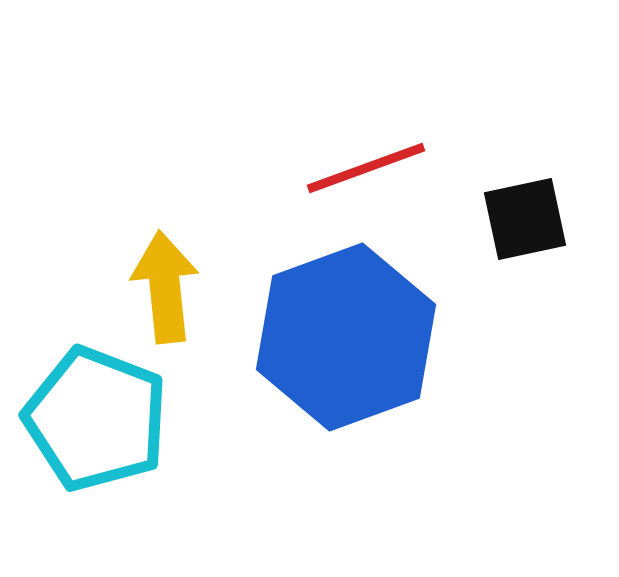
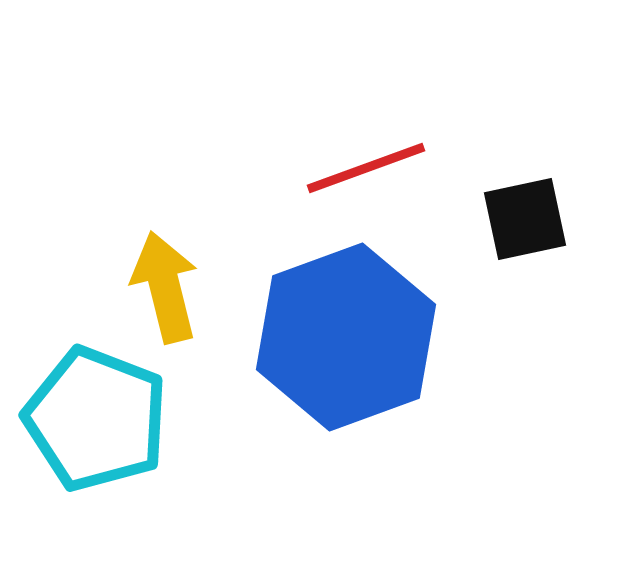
yellow arrow: rotated 8 degrees counterclockwise
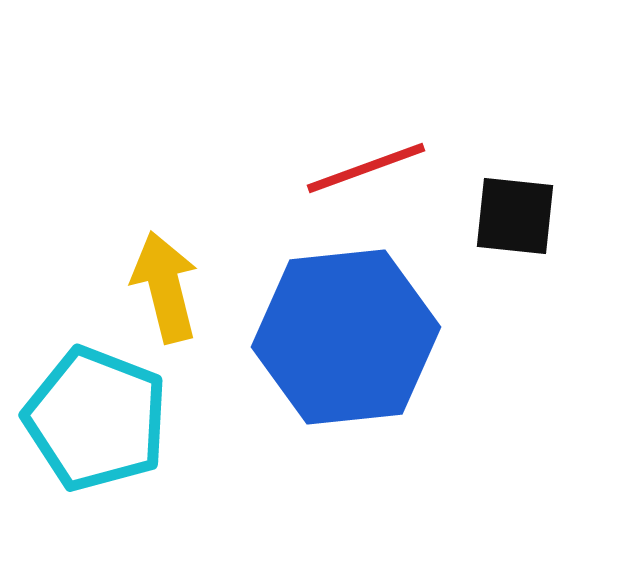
black square: moved 10 px left, 3 px up; rotated 18 degrees clockwise
blue hexagon: rotated 14 degrees clockwise
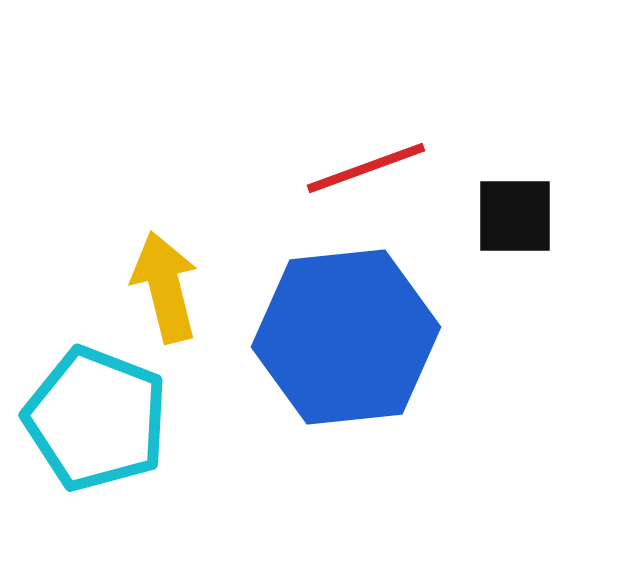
black square: rotated 6 degrees counterclockwise
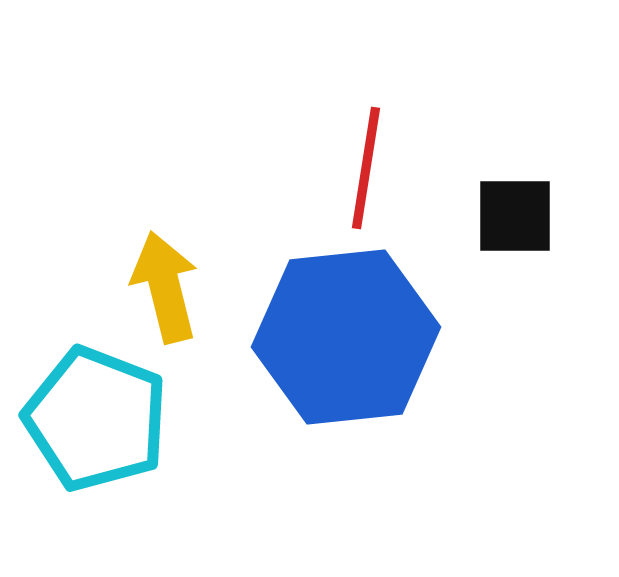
red line: rotated 61 degrees counterclockwise
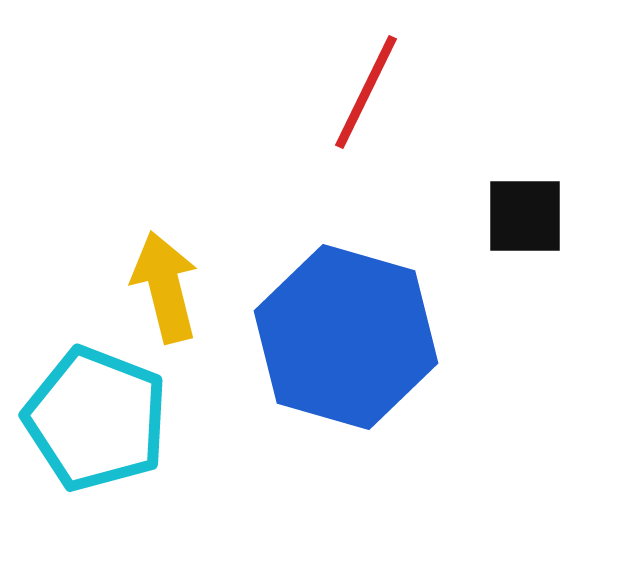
red line: moved 76 px up; rotated 17 degrees clockwise
black square: moved 10 px right
blue hexagon: rotated 22 degrees clockwise
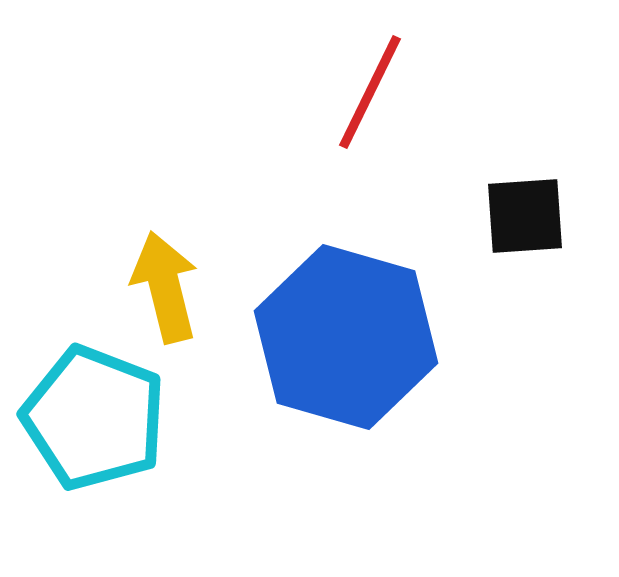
red line: moved 4 px right
black square: rotated 4 degrees counterclockwise
cyan pentagon: moved 2 px left, 1 px up
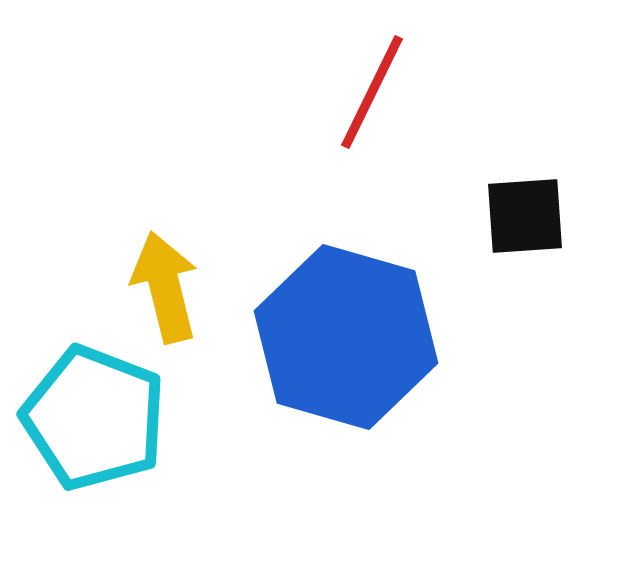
red line: moved 2 px right
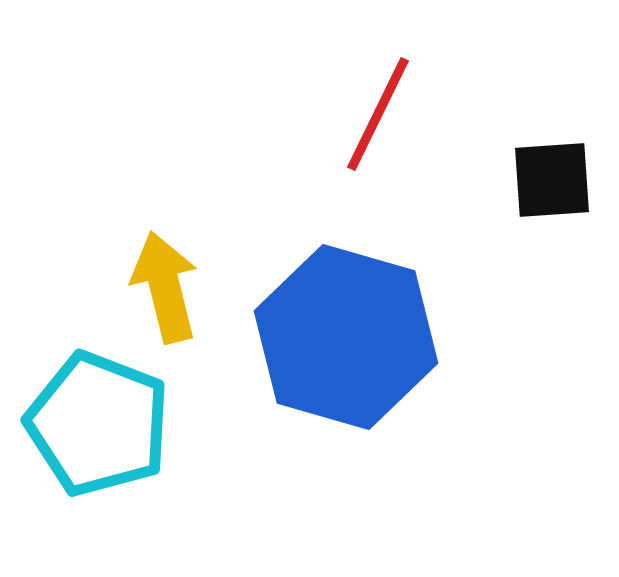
red line: moved 6 px right, 22 px down
black square: moved 27 px right, 36 px up
cyan pentagon: moved 4 px right, 6 px down
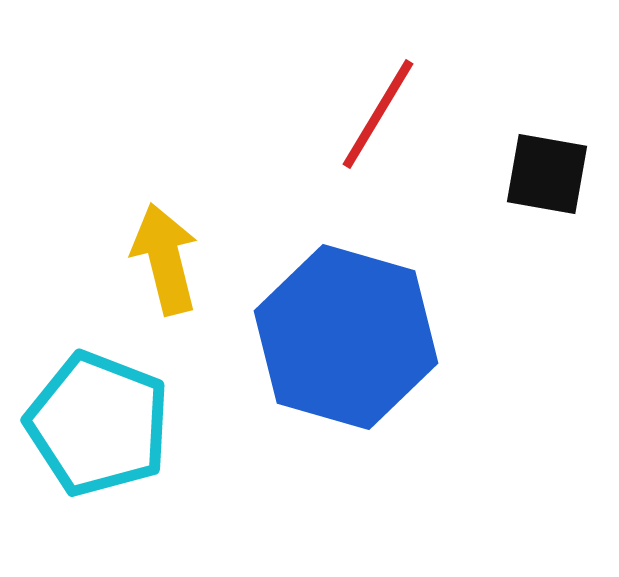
red line: rotated 5 degrees clockwise
black square: moved 5 px left, 6 px up; rotated 14 degrees clockwise
yellow arrow: moved 28 px up
